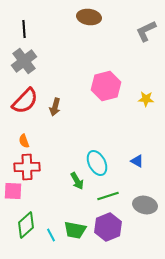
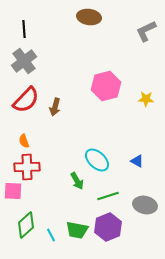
red semicircle: moved 1 px right, 1 px up
cyan ellipse: moved 3 px up; rotated 20 degrees counterclockwise
green trapezoid: moved 2 px right
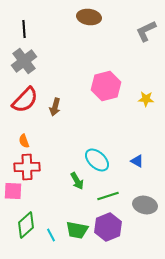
red semicircle: moved 1 px left
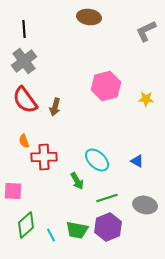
red semicircle: rotated 100 degrees clockwise
red cross: moved 17 px right, 10 px up
green line: moved 1 px left, 2 px down
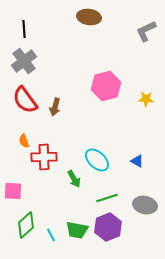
green arrow: moved 3 px left, 2 px up
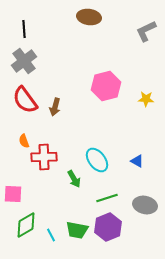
cyan ellipse: rotated 10 degrees clockwise
pink square: moved 3 px down
green diamond: rotated 12 degrees clockwise
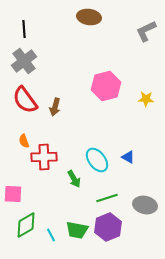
blue triangle: moved 9 px left, 4 px up
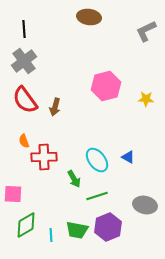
green line: moved 10 px left, 2 px up
cyan line: rotated 24 degrees clockwise
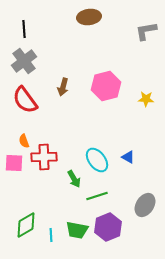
brown ellipse: rotated 15 degrees counterclockwise
gray L-shape: rotated 15 degrees clockwise
brown arrow: moved 8 px right, 20 px up
pink square: moved 1 px right, 31 px up
gray ellipse: rotated 70 degrees counterclockwise
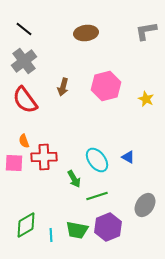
brown ellipse: moved 3 px left, 16 px down
black line: rotated 48 degrees counterclockwise
yellow star: rotated 21 degrees clockwise
